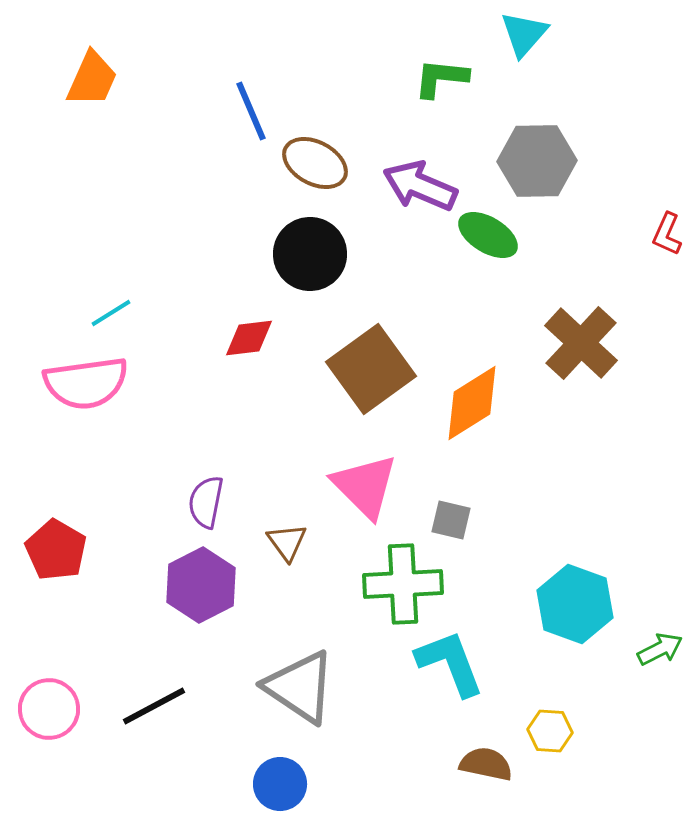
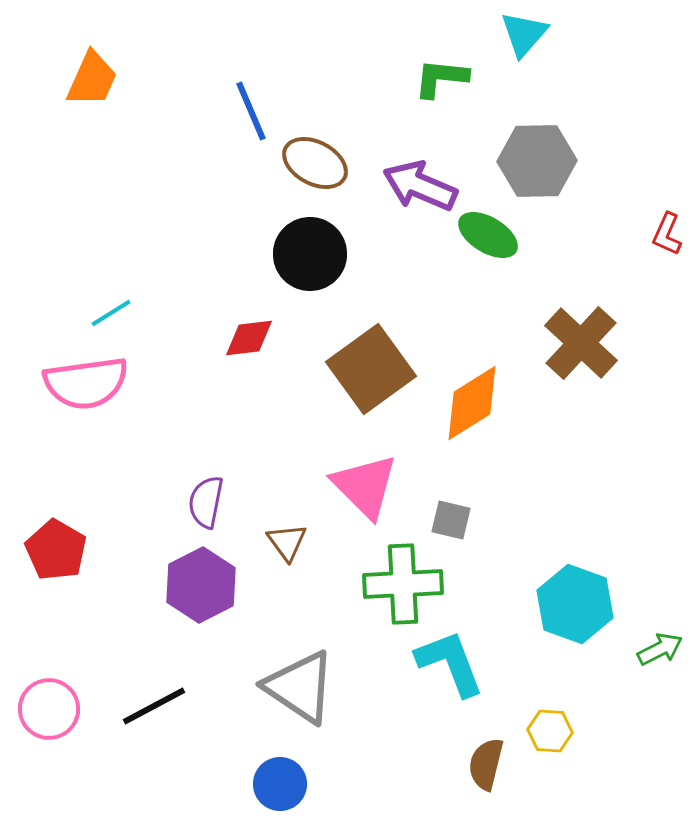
brown semicircle: rotated 88 degrees counterclockwise
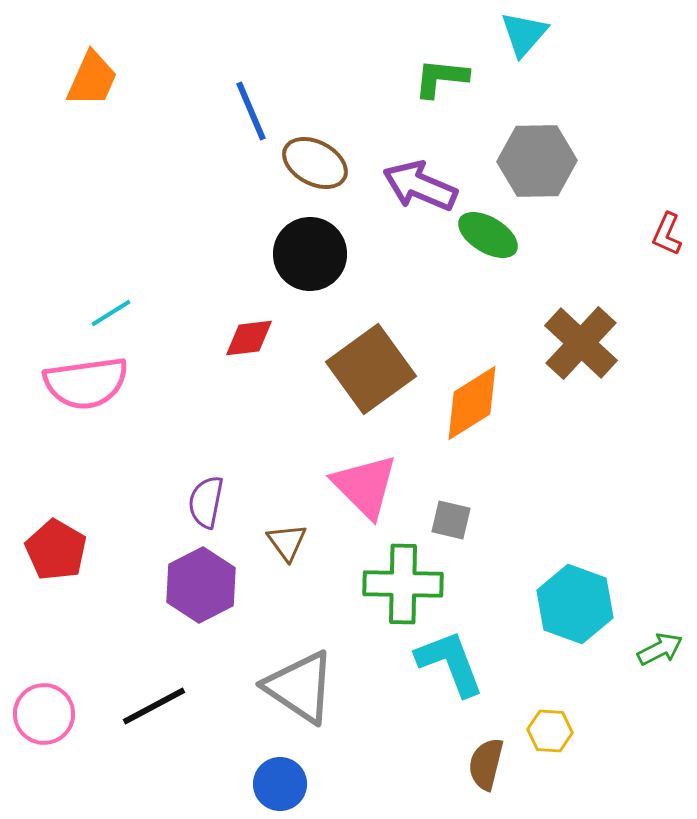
green cross: rotated 4 degrees clockwise
pink circle: moved 5 px left, 5 px down
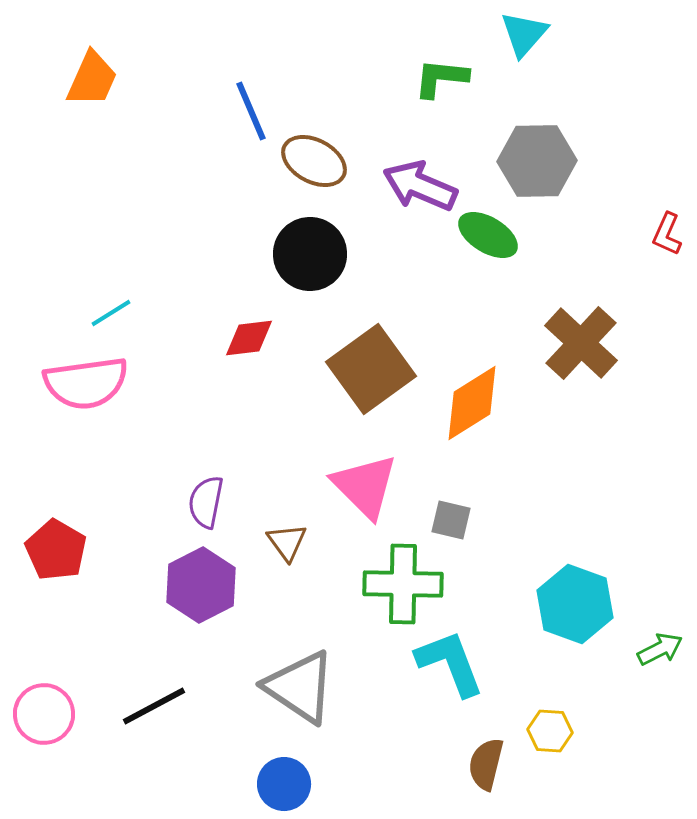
brown ellipse: moved 1 px left, 2 px up
blue circle: moved 4 px right
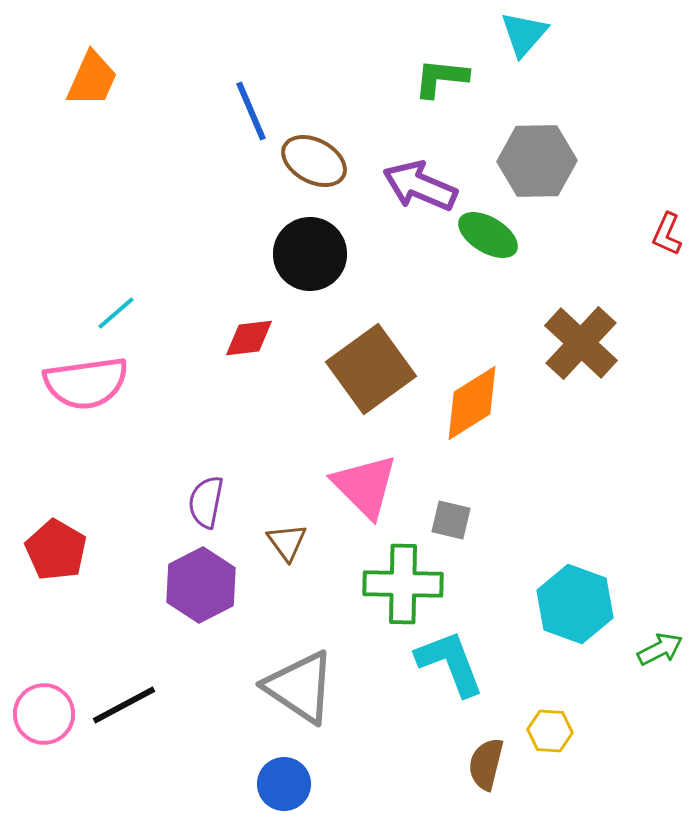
cyan line: moved 5 px right; rotated 9 degrees counterclockwise
black line: moved 30 px left, 1 px up
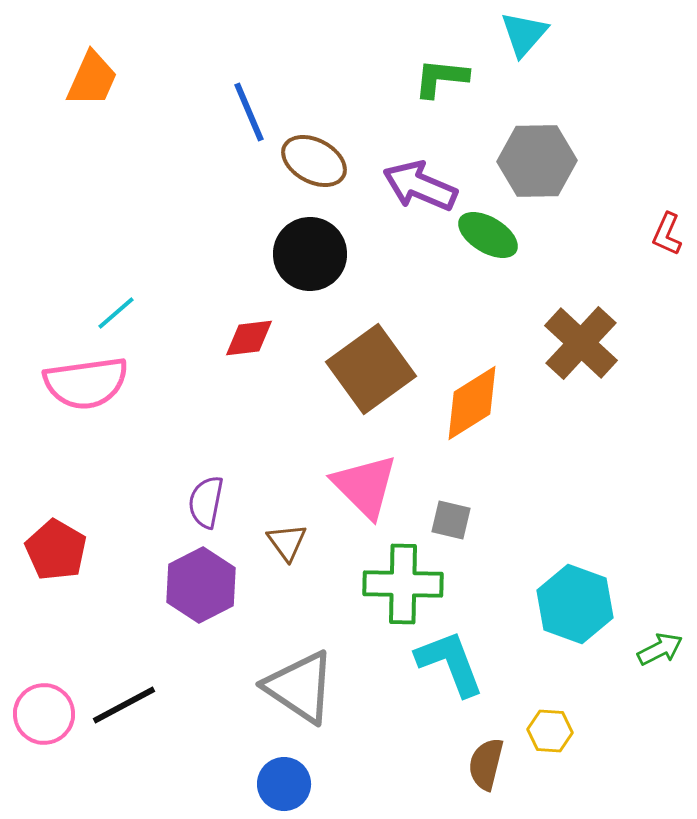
blue line: moved 2 px left, 1 px down
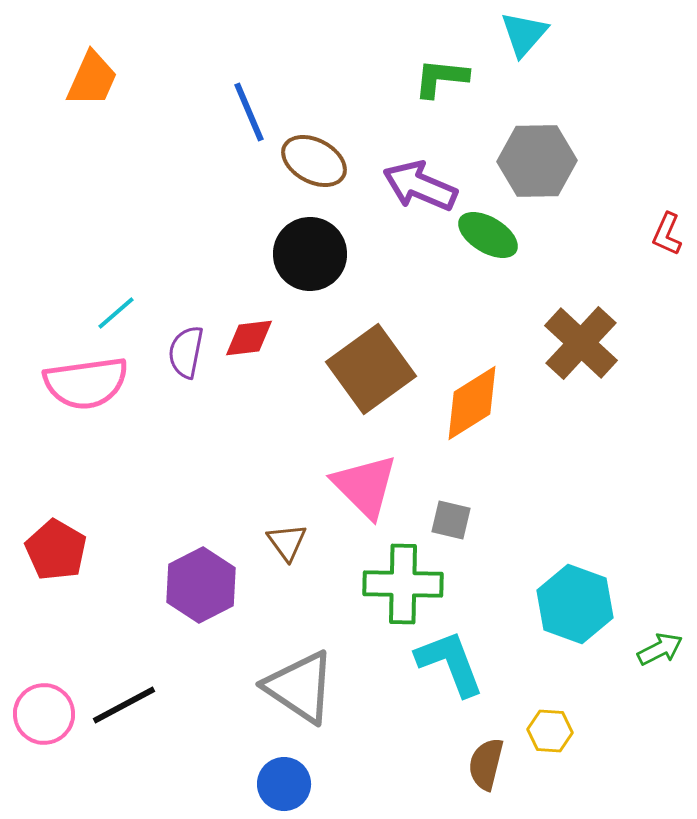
purple semicircle: moved 20 px left, 150 px up
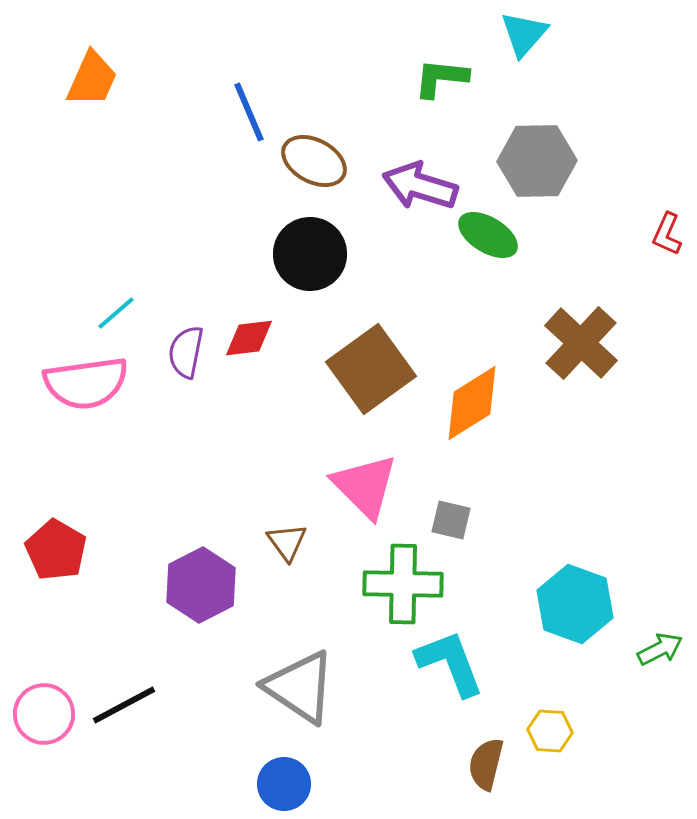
purple arrow: rotated 6 degrees counterclockwise
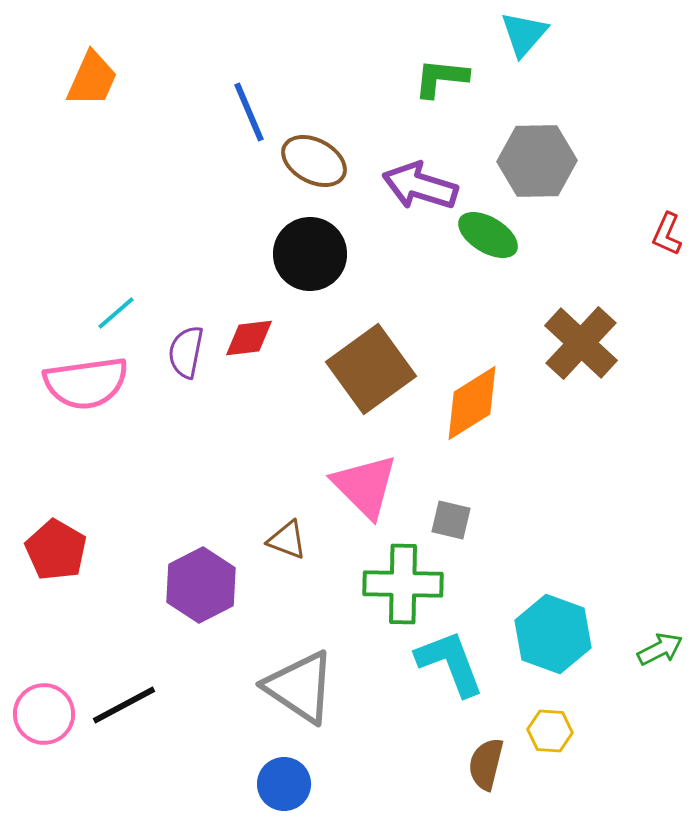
brown triangle: moved 2 px up; rotated 33 degrees counterclockwise
cyan hexagon: moved 22 px left, 30 px down
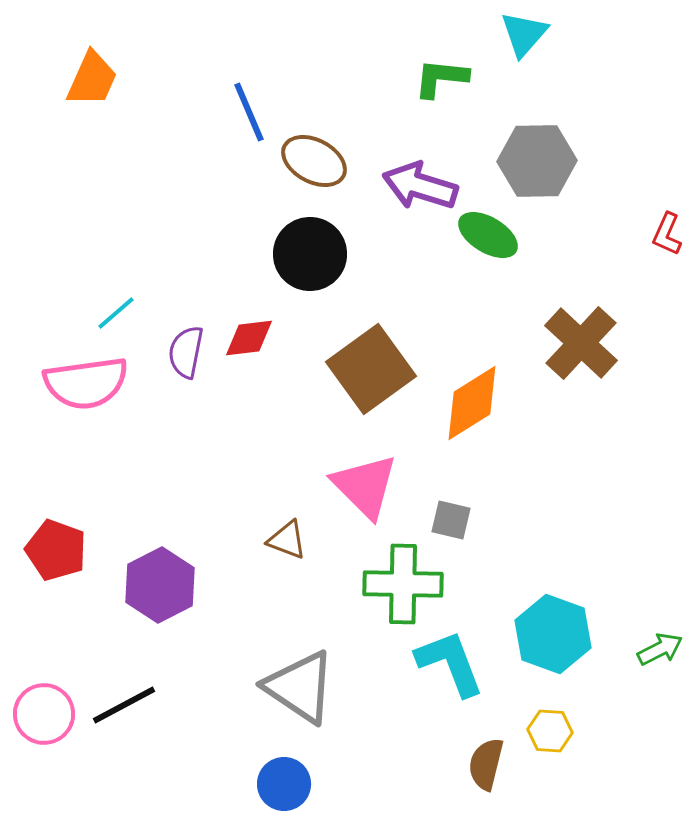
red pentagon: rotated 10 degrees counterclockwise
purple hexagon: moved 41 px left
